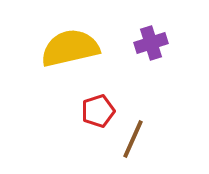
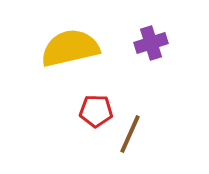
red pentagon: moved 2 px left; rotated 20 degrees clockwise
brown line: moved 3 px left, 5 px up
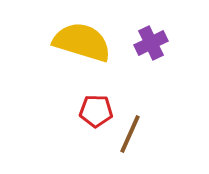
purple cross: rotated 8 degrees counterclockwise
yellow semicircle: moved 12 px right, 6 px up; rotated 30 degrees clockwise
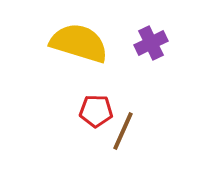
yellow semicircle: moved 3 px left, 1 px down
brown line: moved 7 px left, 3 px up
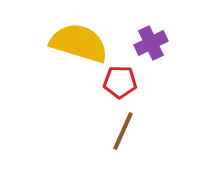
red pentagon: moved 24 px right, 29 px up
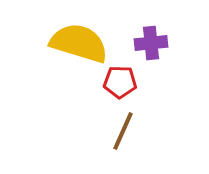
purple cross: rotated 20 degrees clockwise
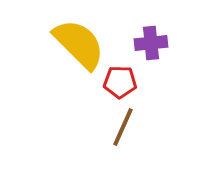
yellow semicircle: moved 1 px down; rotated 28 degrees clockwise
brown line: moved 4 px up
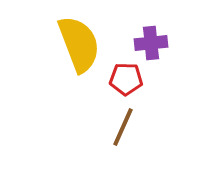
yellow semicircle: rotated 24 degrees clockwise
red pentagon: moved 6 px right, 3 px up
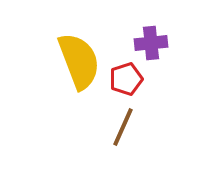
yellow semicircle: moved 17 px down
red pentagon: rotated 20 degrees counterclockwise
